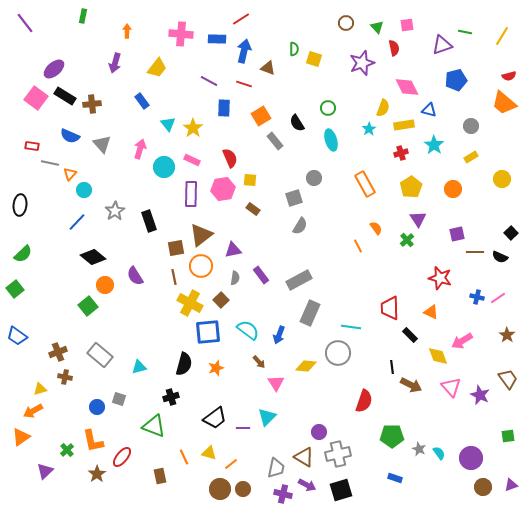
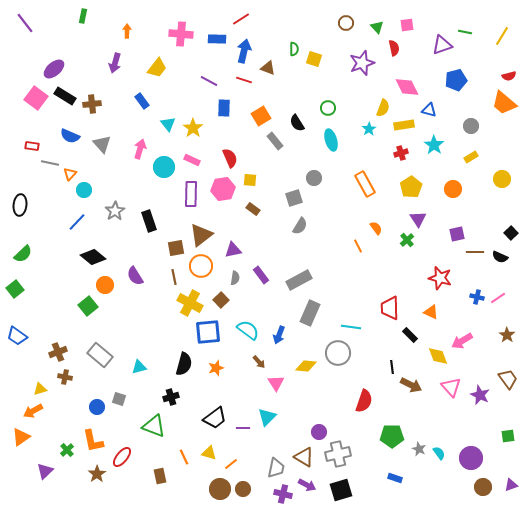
red line at (244, 84): moved 4 px up
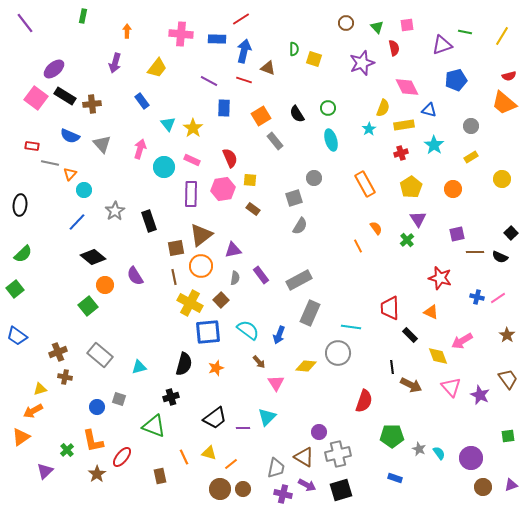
black semicircle at (297, 123): moved 9 px up
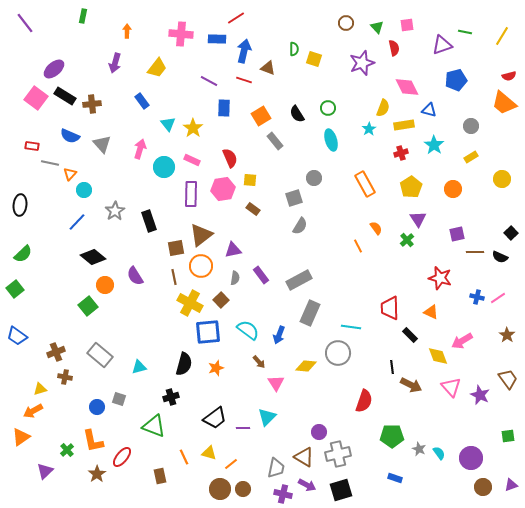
red line at (241, 19): moved 5 px left, 1 px up
brown cross at (58, 352): moved 2 px left
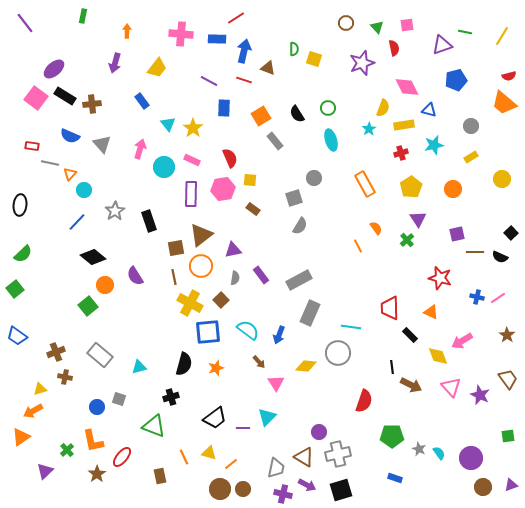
cyan star at (434, 145): rotated 24 degrees clockwise
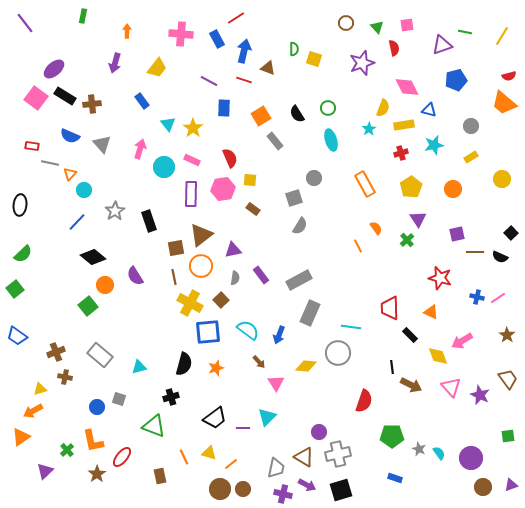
blue rectangle at (217, 39): rotated 60 degrees clockwise
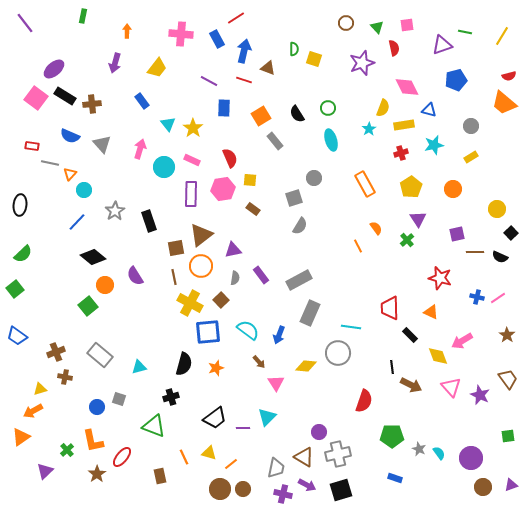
yellow circle at (502, 179): moved 5 px left, 30 px down
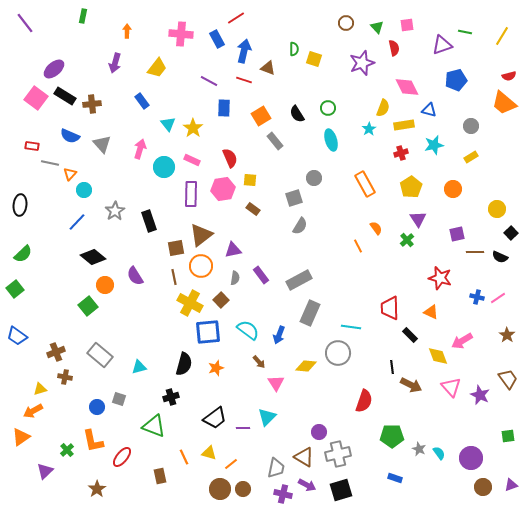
brown star at (97, 474): moved 15 px down
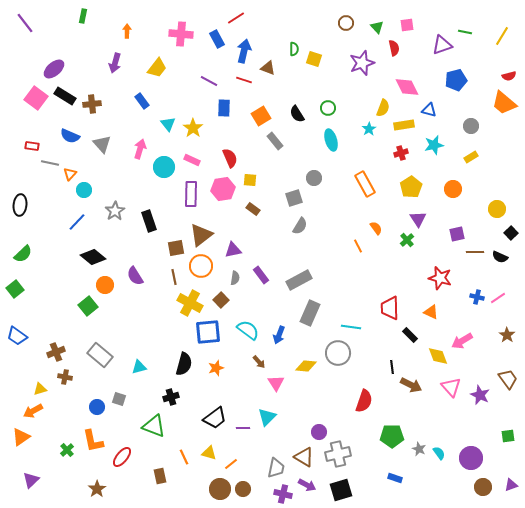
purple triangle at (45, 471): moved 14 px left, 9 px down
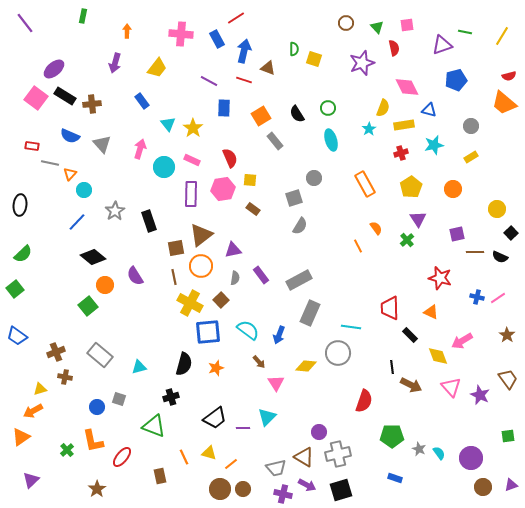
gray trapezoid at (276, 468): rotated 65 degrees clockwise
